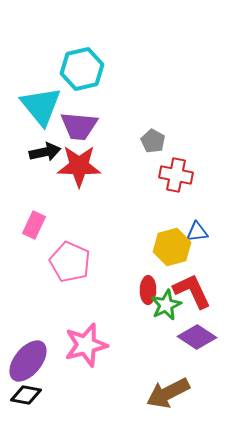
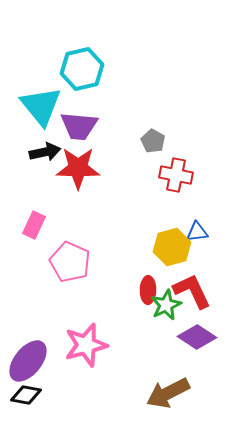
red star: moved 1 px left, 2 px down
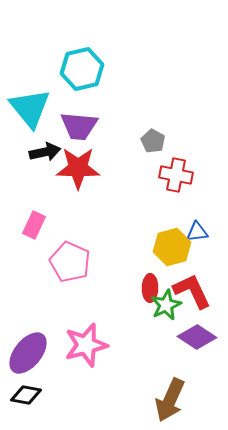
cyan triangle: moved 11 px left, 2 px down
red ellipse: moved 2 px right, 2 px up
purple ellipse: moved 8 px up
brown arrow: moved 2 px right, 7 px down; rotated 39 degrees counterclockwise
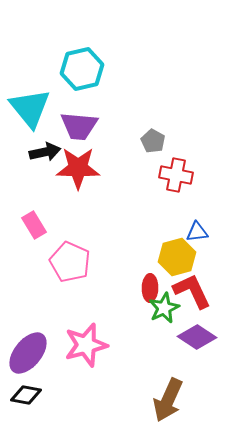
pink rectangle: rotated 56 degrees counterclockwise
yellow hexagon: moved 5 px right, 10 px down
green star: moved 2 px left, 3 px down
brown arrow: moved 2 px left
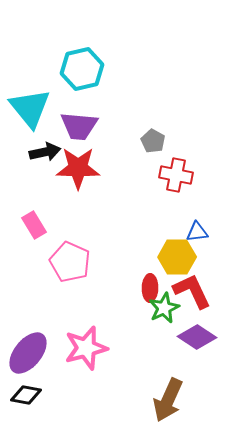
yellow hexagon: rotated 15 degrees clockwise
pink star: moved 3 px down
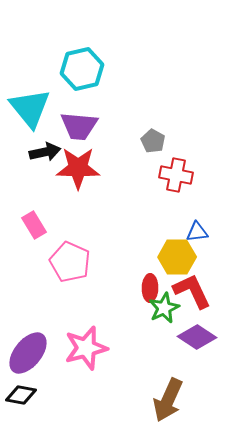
black diamond: moved 5 px left
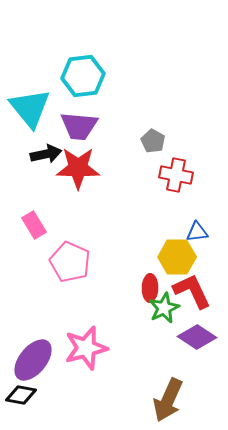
cyan hexagon: moved 1 px right, 7 px down; rotated 6 degrees clockwise
black arrow: moved 1 px right, 2 px down
purple ellipse: moved 5 px right, 7 px down
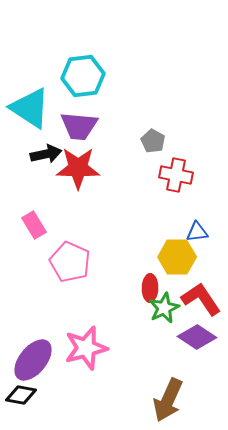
cyan triangle: rotated 18 degrees counterclockwise
red L-shape: moved 9 px right, 8 px down; rotated 9 degrees counterclockwise
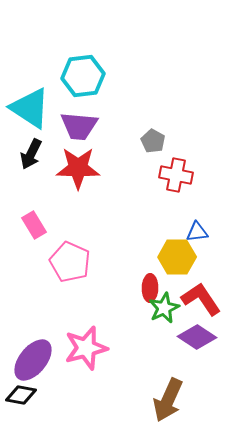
black arrow: moved 15 px left; rotated 128 degrees clockwise
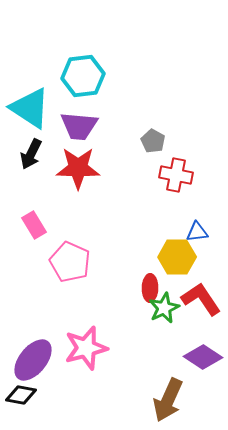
purple diamond: moved 6 px right, 20 px down
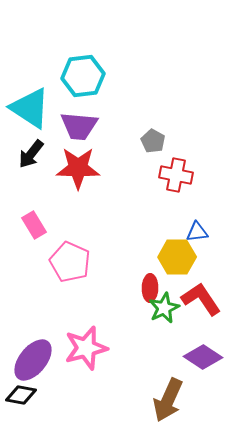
black arrow: rotated 12 degrees clockwise
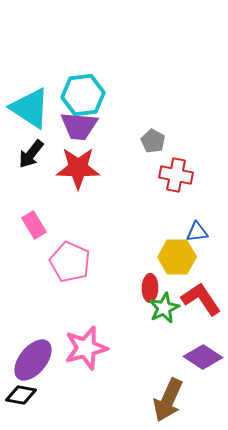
cyan hexagon: moved 19 px down
